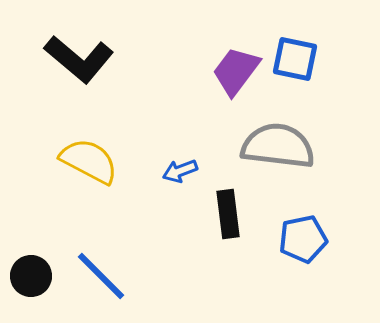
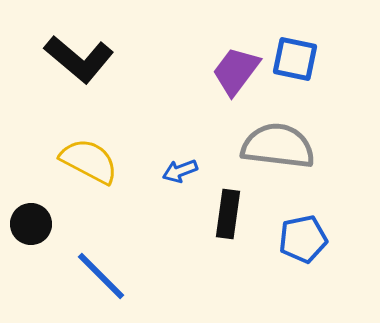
black rectangle: rotated 15 degrees clockwise
black circle: moved 52 px up
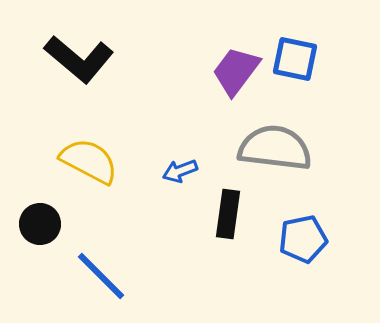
gray semicircle: moved 3 px left, 2 px down
black circle: moved 9 px right
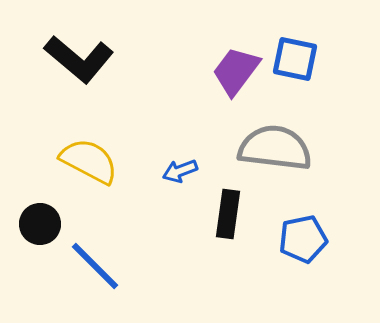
blue line: moved 6 px left, 10 px up
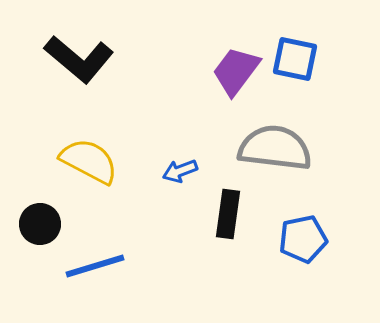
blue line: rotated 62 degrees counterclockwise
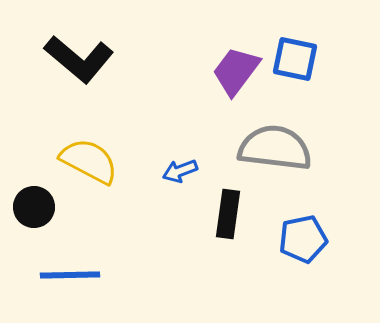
black circle: moved 6 px left, 17 px up
blue line: moved 25 px left, 9 px down; rotated 16 degrees clockwise
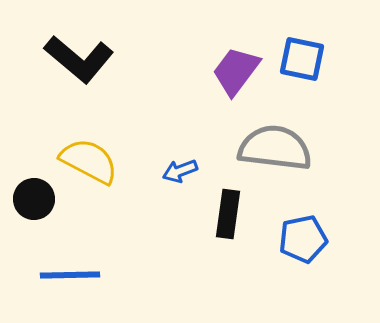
blue square: moved 7 px right
black circle: moved 8 px up
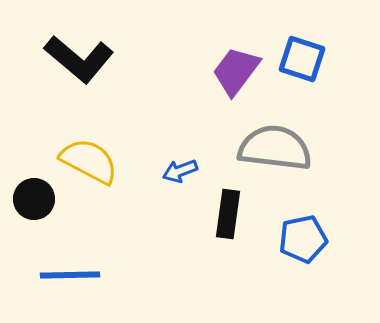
blue square: rotated 6 degrees clockwise
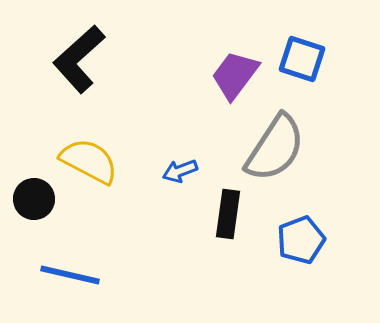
black L-shape: rotated 98 degrees clockwise
purple trapezoid: moved 1 px left, 4 px down
gray semicircle: rotated 116 degrees clockwise
blue pentagon: moved 2 px left, 1 px down; rotated 9 degrees counterclockwise
blue line: rotated 14 degrees clockwise
